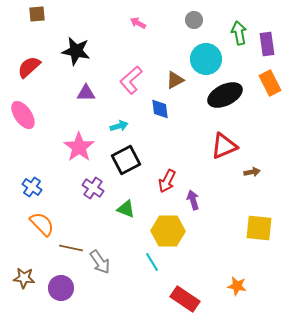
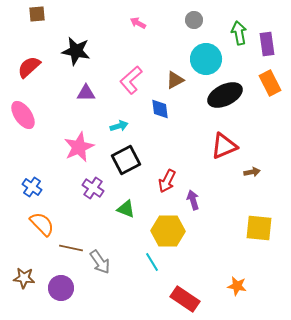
pink star: rotated 12 degrees clockwise
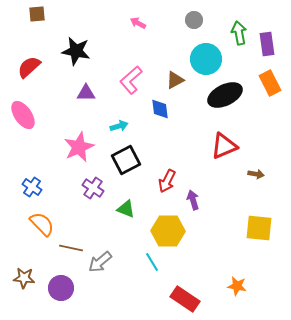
brown arrow: moved 4 px right, 2 px down; rotated 21 degrees clockwise
gray arrow: rotated 85 degrees clockwise
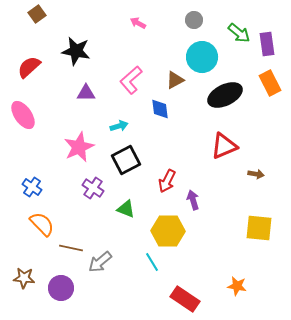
brown square: rotated 30 degrees counterclockwise
green arrow: rotated 140 degrees clockwise
cyan circle: moved 4 px left, 2 px up
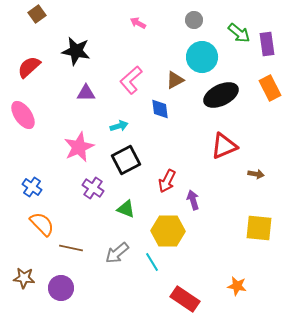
orange rectangle: moved 5 px down
black ellipse: moved 4 px left
gray arrow: moved 17 px right, 9 px up
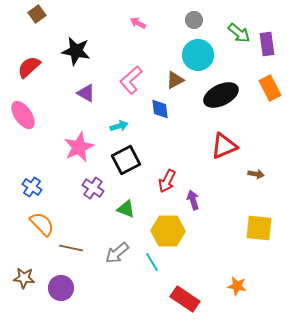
cyan circle: moved 4 px left, 2 px up
purple triangle: rotated 30 degrees clockwise
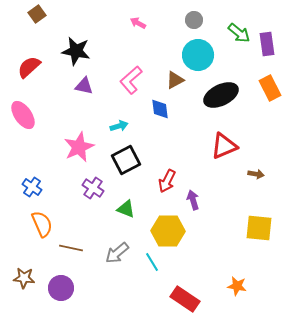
purple triangle: moved 2 px left, 7 px up; rotated 18 degrees counterclockwise
orange semicircle: rotated 20 degrees clockwise
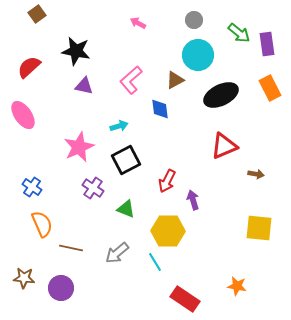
cyan line: moved 3 px right
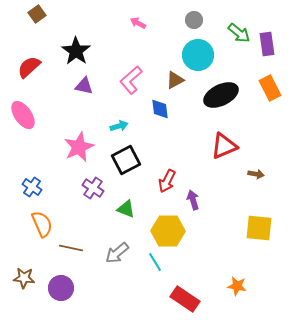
black star: rotated 24 degrees clockwise
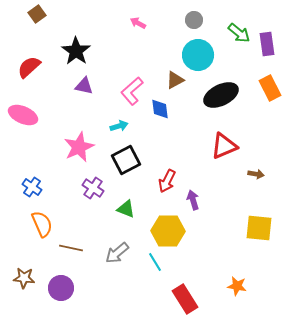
pink L-shape: moved 1 px right, 11 px down
pink ellipse: rotated 32 degrees counterclockwise
red rectangle: rotated 24 degrees clockwise
